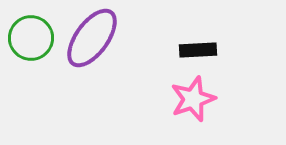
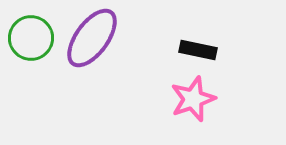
black rectangle: rotated 15 degrees clockwise
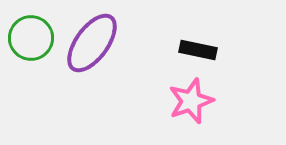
purple ellipse: moved 5 px down
pink star: moved 2 px left, 2 px down
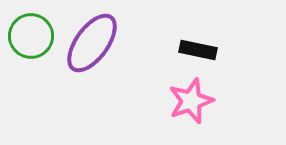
green circle: moved 2 px up
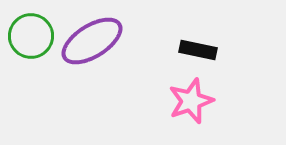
purple ellipse: moved 2 px up; rotated 22 degrees clockwise
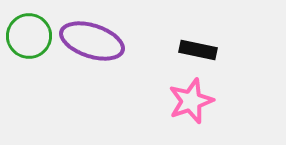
green circle: moved 2 px left
purple ellipse: rotated 50 degrees clockwise
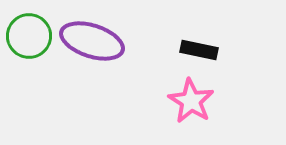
black rectangle: moved 1 px right
pink star: rotated 21 degrees counterclockwise
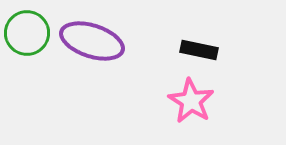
green circle: moved 2 px left, 3 px up
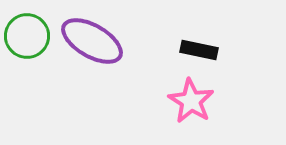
green circle: moved 3 px down
purple ellipse: rotated 12 degrees clockwise
